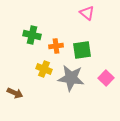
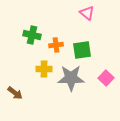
orange cross: moved 1 px up
yellow cross: rotated 21 degrees counterclockwise
gray star: rotated 8 degrees counterclockwise
brown arrow: rotated 14 degrees clockwise
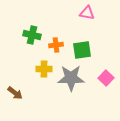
pink triangle: rotated 28 degrees counterclockwise
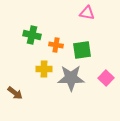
orange cross: rotated 16 degrees clockwise
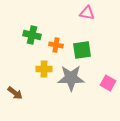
pink square: moved 2 px right, 5 px down; rotated 14 degrees counterclockwise
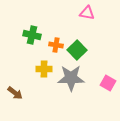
green square: moved 5 px left; rotated 36 degrees counterclockwise
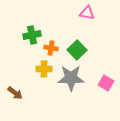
green cross: rotated 24 degrees counterclockwise
orange cross: moved 5 px left, 3 px down
pink square: moved 2 px left
